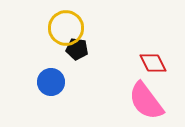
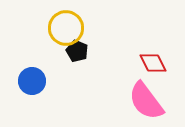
black pentagon: moved 2 px down; rotated 15 degrees clockwise
blue circle: moved 19 px left, 1 px up
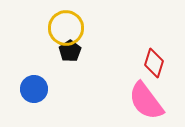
black pentagon: moved 7 px left; rotated 15 degrees clockwise
red diamond: moved 1 px right; rotated 44 degrees clockwise
blue circle: moved 2 px right, 8 px down
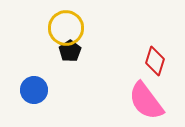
red diamond: moved 1 px right, 2 px up
blue circle: moved 1 px down
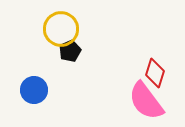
yellow circle: moved 5 px left, 1 px down
black pentagon: rotated 10 degrees clockwise
red diamond: moved 12 px down
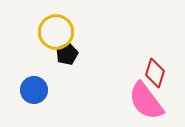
yellow circle: moved 5 px left, 3 px down
black pentagon: moved 3 px left, 3 px down
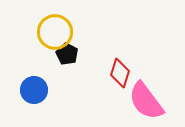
yellow circle: moved 1 px left
black pentagon: rotated 20 degrees counterclockwise
red diamond: moved 35 px left
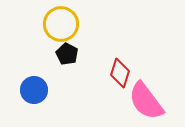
yellow circle: moved 6 px right, 8 px up
